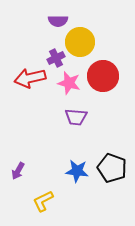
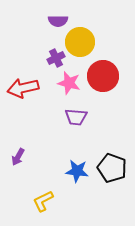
red arrow: moved 7 px left, 10 px down
purple arrow: moved 14 px up
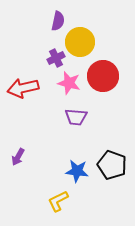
purple semicircle: rotated 78 degrees counterclockwise
black pentagon: moved 3 px up
yellow L-shape: moved 15 px right
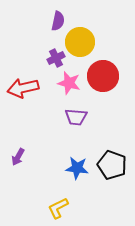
blue star: moved 3 px up
yellow L-shape: moved 7 px down
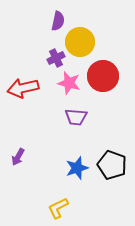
blue star: rotated 25 degrees counterclockwise
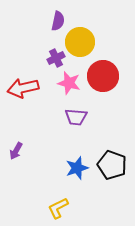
purple arrow: moved 2 px left, 6 px up
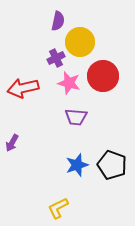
purple arrow: moved 4 px left, 8 px up
blue star: moved 3 px up
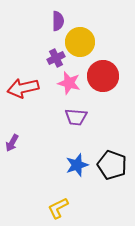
purple semicircle: rotated 12 degrees counterclockwise
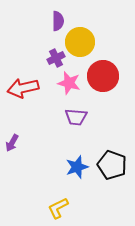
blue star: moved 2 px down
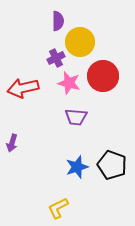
purple arrow: rotated 12 degrees counterclockwise
